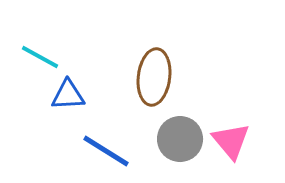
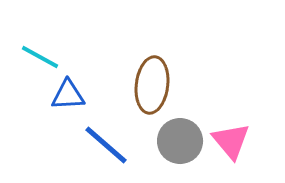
brown ellipse: moved 2 px left, 8 px down
gray circle: moved 2 px down
blue line: moved 6 px up; rotated 9 degrees clockwise
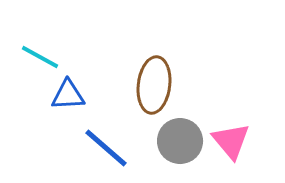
brown ellipse: moved 2 px right
blue line: moved 3 px down
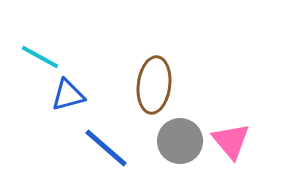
blue triangle: rotated 12 degrees counterclockwise
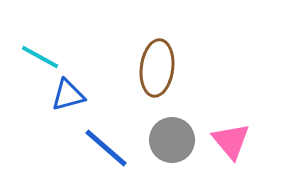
brown ellipse: moved 3 px right, 17 px up
gray circle: moved 8 px left, 1 px up
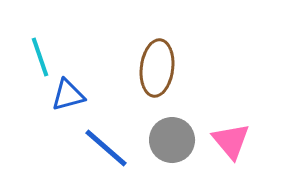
cyan line: rotated 42 degrees clockwise
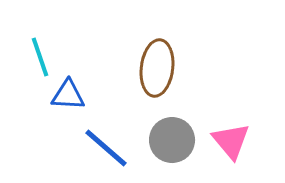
blue triangle: rotated 18 degrees clockwise
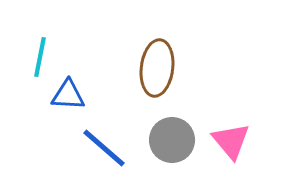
cyan line: rotated 30 degrees clockwise
blue line: moved 2 px left
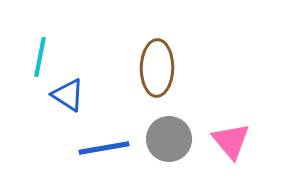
brown ellipse: rotated 6 degrees counterclockwise
blue triangle: rotated 30 degrees clockwise
gray circle: moved 3 px left, 1 px up
blue line: rotated 51 degrees counterclockwise
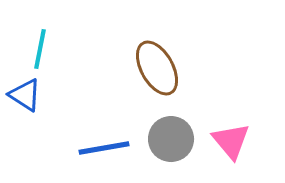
cyan line: moved 8 px up
brown ellipse: rotated 30 degrees counterclockwise
blue triangle: moved 43 px left
gray circle: moved 2 px right
